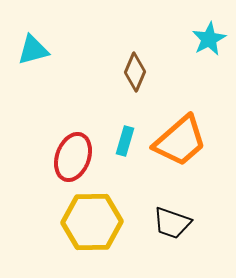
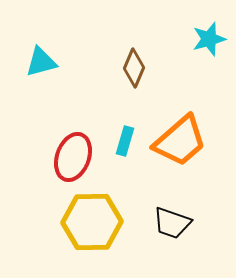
cyan star: rotated 12 degrees clockwise
cyan triangle: moved 8 px right, 12 px down
brown diamond: moved 1 px left, 4 px up
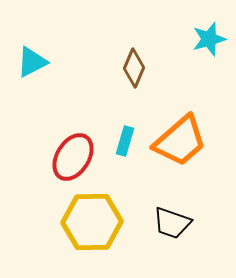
cyan triangle: moved 9 px left; rotated 12 degrees counterclockwise
red ellipse: rotated 12 degrees clockwise
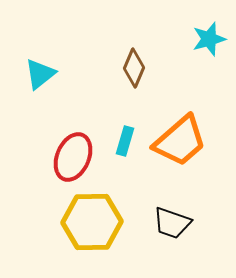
cyan triangle: moved 8 px right, 12 px down; rotated 12 degrees counterclockwise
red ellipse: rotated 9 degrees counterclockwise
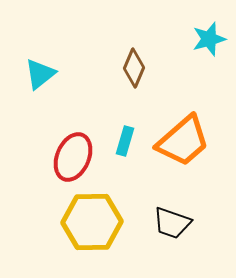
orange trapezoid: moved 3 px right
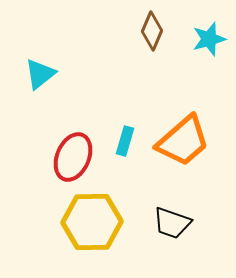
brown diamond: moved 18 px right, 37 px up
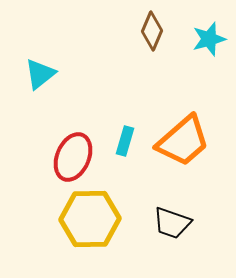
yellow hexagon: moved 2 px left, 3 px up
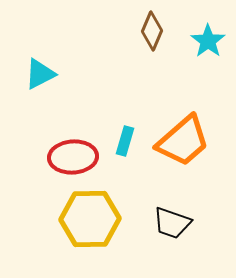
cyan star: moved 1 px left, 2 px down; rotated 20 degrees counterclockwise
cyan triangle: rotated 12 degrees clockwise
red ellipse: rotated 63 degrees clockwise
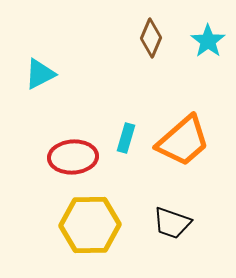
brown diamond: moved 1 px left, 7 px down
cyan rectangle: moved 1 px right, 3 px up
yellow hexagon: moved 6 px down
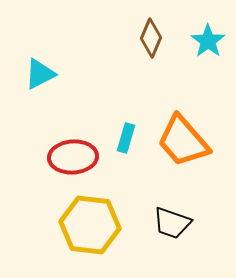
orange trapezoid: rotated 90 degrees clockwise
yellow hexagon: rotated 8 degrees clockwise
